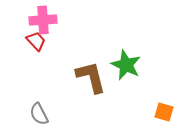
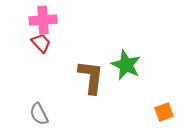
red trapezoid: moved 5 px right, 2 px down
brown L-shape: rotated 21 degrees clockwise
orange square: rotated 36 degrees counterclockwise
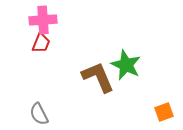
red trapezoid: rotated 65 degrees clockwise
brown L-shape: moved 7 px right; rotated 30 degrees counterclockwise
